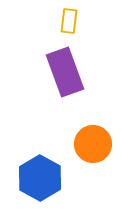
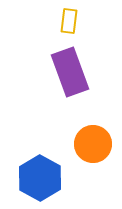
purple rectangle: moved 5 px right
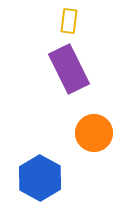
purple rectangle: moved 1 px left, 3 px up; rotated 6 degrees counterclockwise
orange circle: moved 1 px right, 11 px up
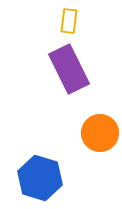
orange circle: moved 6 px right
blue hexagon: rotated 12 degrees counterclockwise
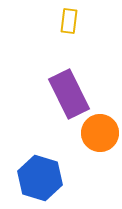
purple rectangle: moved 25 px down
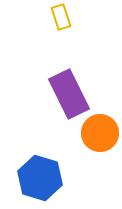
yellow rectangle: moved 8 px left, 4 px up; rotated 25 degrees counterclockwise
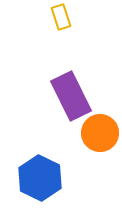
purple rectangle: moved 2 px right, 2 px down
blue hexagon: rotated 9 degrees clockwise
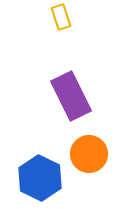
orange circle: moved 11 px left, 21 px down
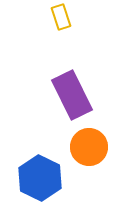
purple rectangle: moved 1 px right, 1 px up
orange circle: moved 7 px up
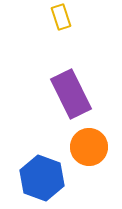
purple rectangle: moved 1 px left, 1 px up
blue hexagon: moved 2 px right; rotated 6 degrees counterclockwise
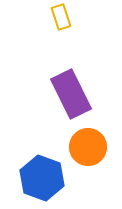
orange circle: moved 1 px left
